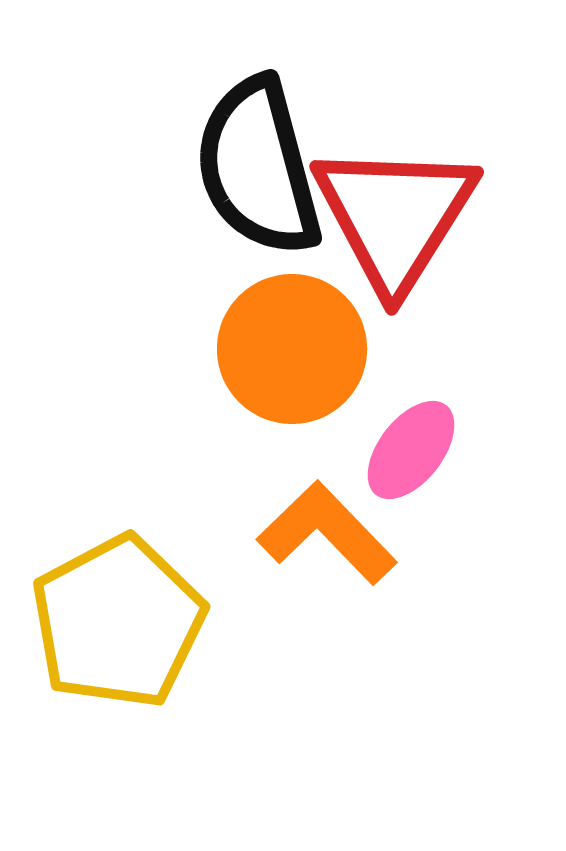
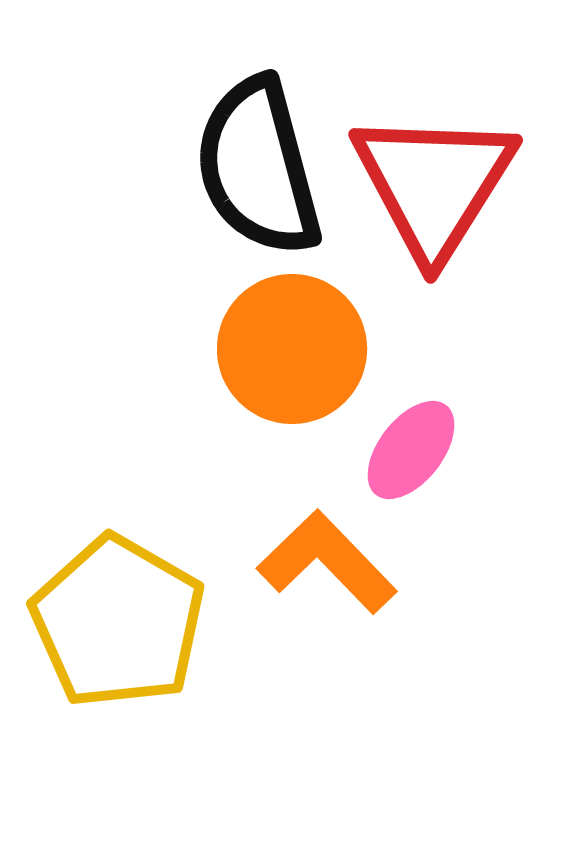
red triangle: moved 39 px right, 32 px up
orange L-shape: moved 29 px down
yellow pentagon: rotated 14 degrees counterclockwise
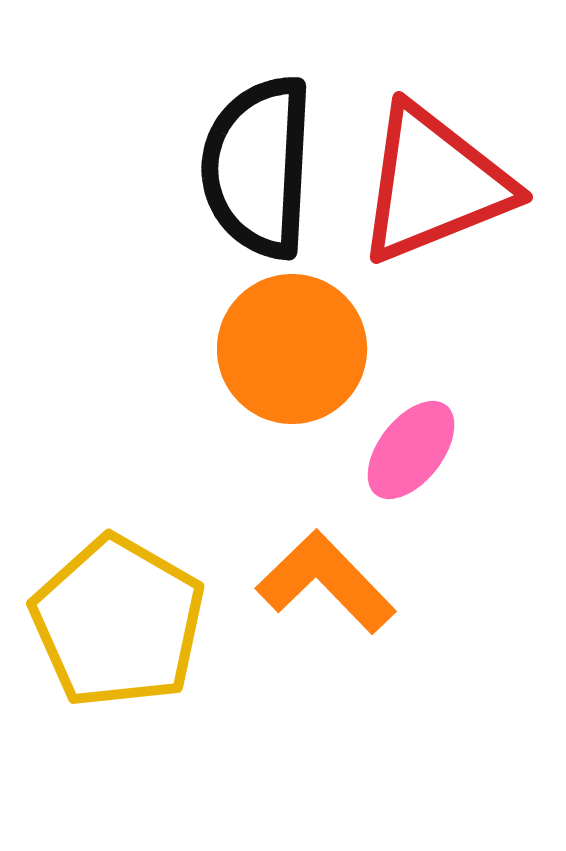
black semicircle: rotated 18 degrees clockwise
red triangle: rotated 36 degrees clockwise
orange L-shape: moved 1 px left, 20 px down
